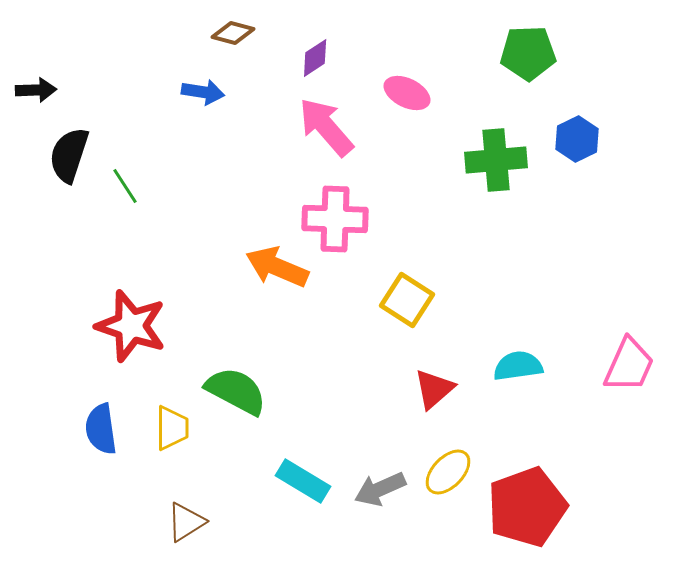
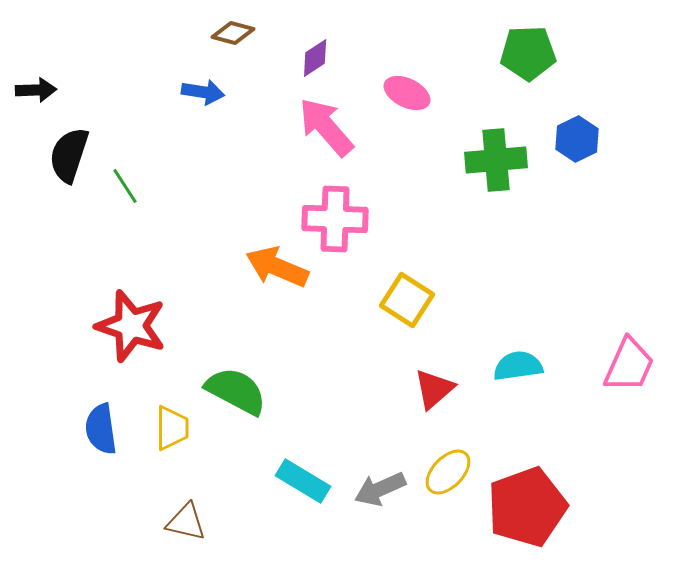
brown triangle: rotated 45 degrees clockwise
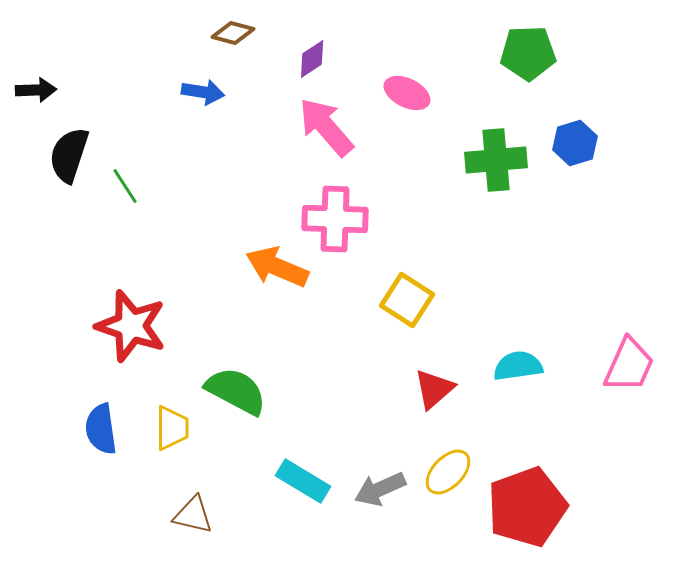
purple diamond: moved 3 px left, 1 px down
blue hexagon: moved 2 px left, 4 px down; rotated 9 degrees clockwise
brown triangle: moved 7 px right, 7 px up
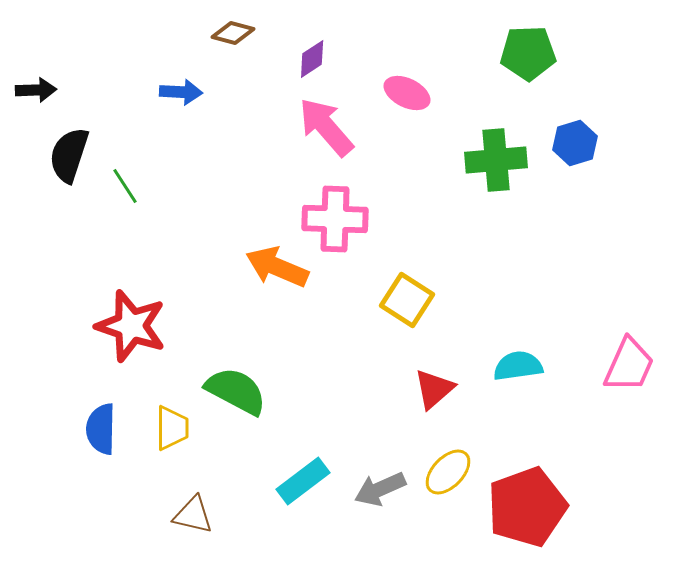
blue arrow: moved 22 px left; rotated 6 degrees counterclockwise
blue semicircle: rotated 9 degrees clockwise
cyan rectangle: rotated 68 degrees counterclockwise
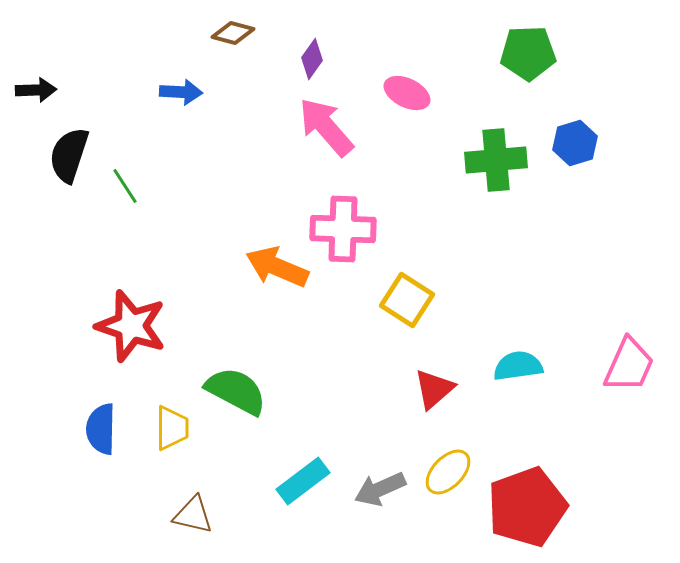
purple diamond: rotated 21 degrees counterclockwise
pink cross: moved 8 px right, 10 px down
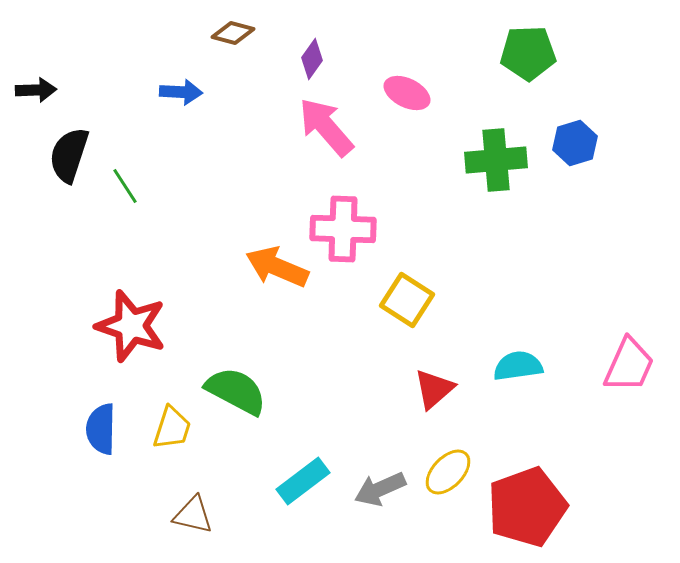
yellow trapezoid: rotated 18 degrees clockwise
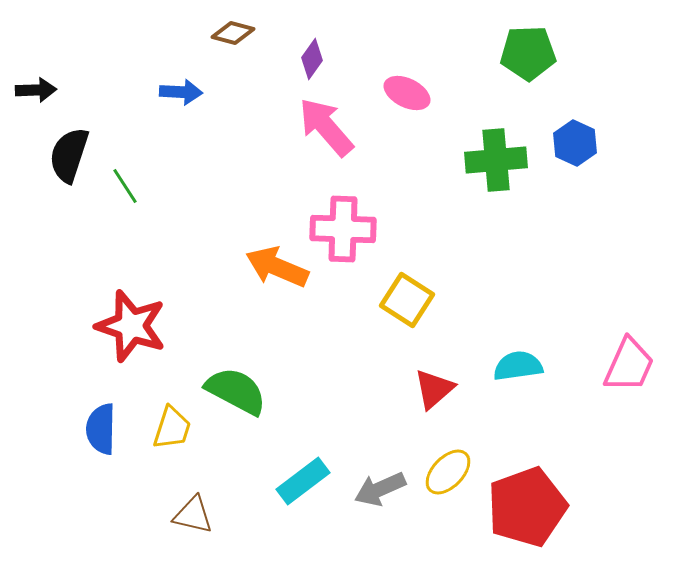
blue hexagon: rotated 18 degrees counterclockwise
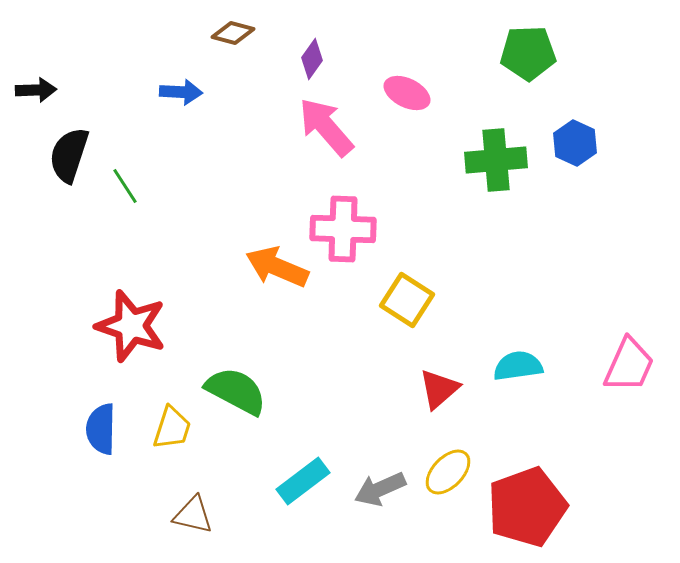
red triangle: moved 5 px right
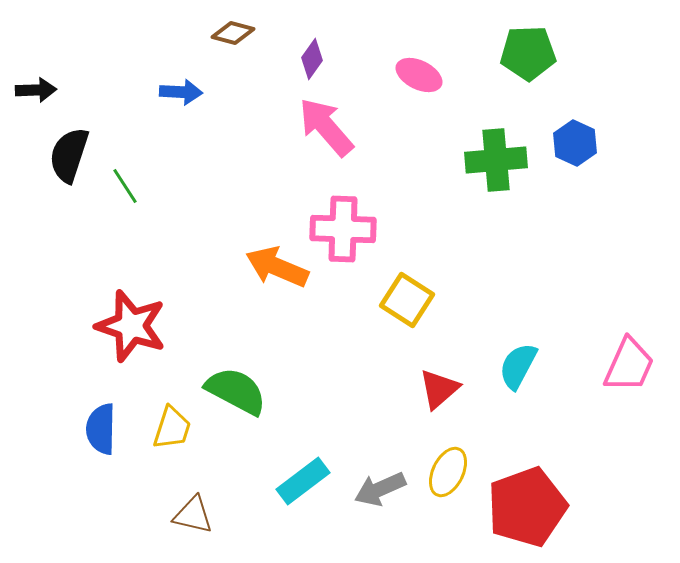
pink ellipse: moved 12 px right, 18 px up
cyan semicircle: rotated 54 degrees counterclockwise
yellow ellipse: rotated 18 degrees counterclockwise
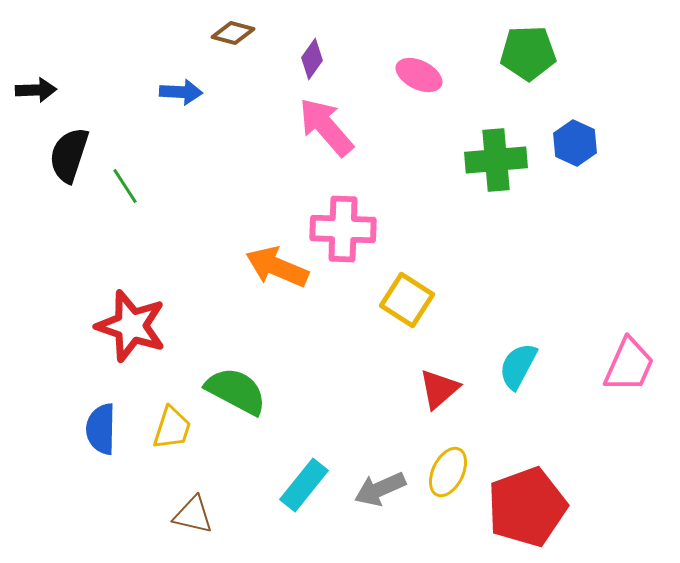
cyan rectangle: moved 1 px right, 4 px down; rotated 14 degrees counterclockwise
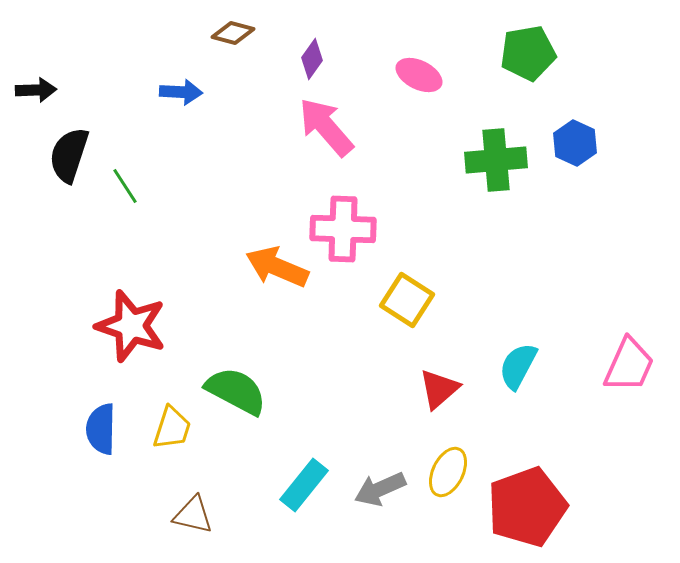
green pentagon: rotated 8 degrees counterclockwise
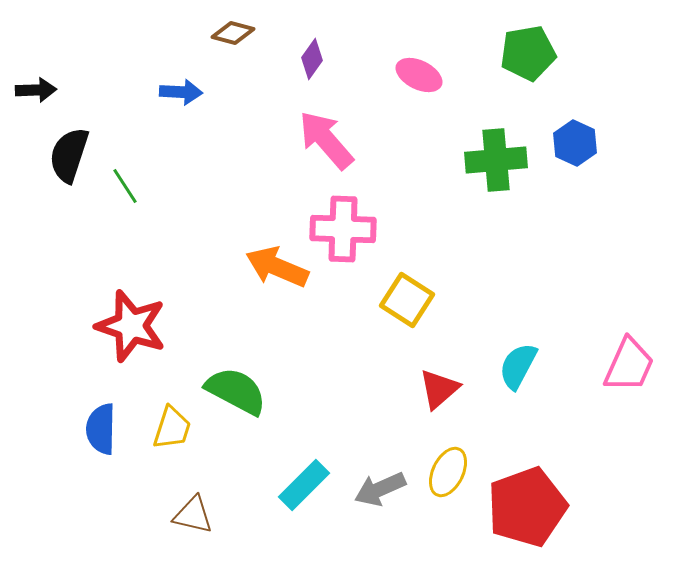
pink arrow: moved 13 px down
cyan rectangle: rotated 6 degrees clockwise
